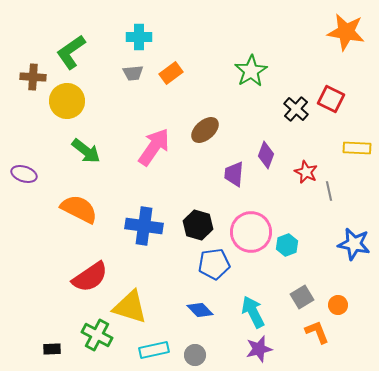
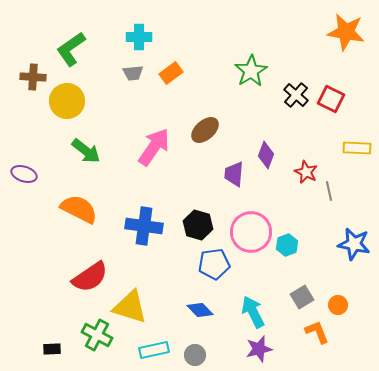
green L-shape: moved 3 px up
black cross: moved 14 px up
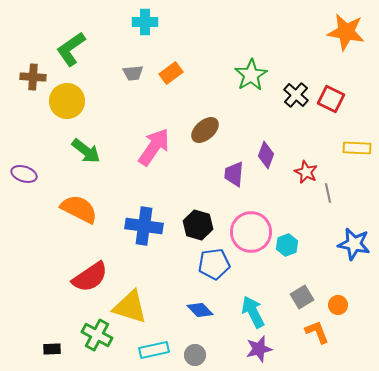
cyan cross: moved 6 px right, 15 px up
green star: moved 4 px down
gray line: moved 1 px left, 2 px down
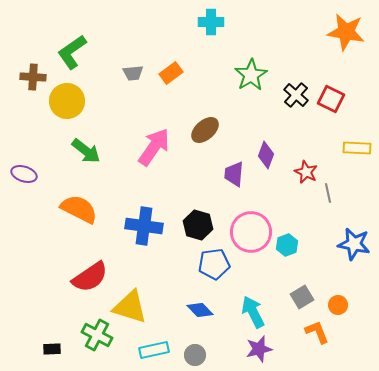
cyan cross: moved 66 px right
green L-shape: moved 1 px right, 3 px down
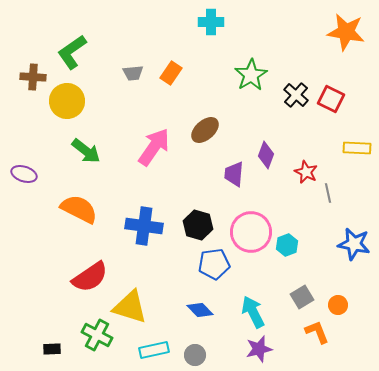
orange rectangle: rotated 20 degrees counterclockwise
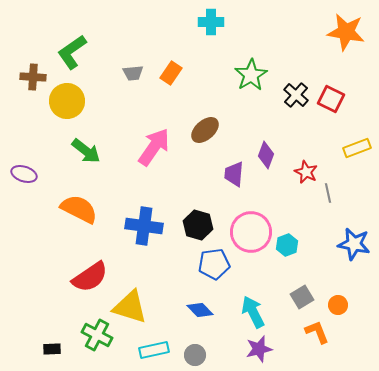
yellow rectangle: rotated 24 degrees counterclockwise
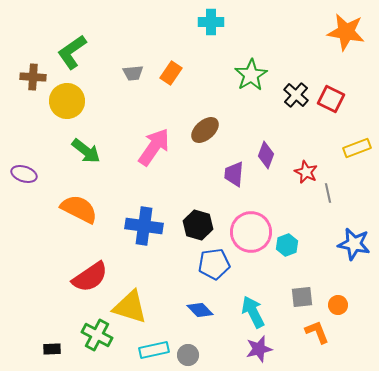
gray square: rotated 25 degrees clockwise
gray circle: moved 7 px left
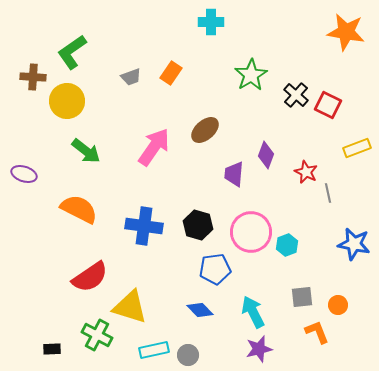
gray trapezoid: moved 2 px left, 4 px down; rotated 15 degrees counterclockwise
red square: moved 3 px left, 6 px down
blue pentagon: moved 1 px right, 5 px down
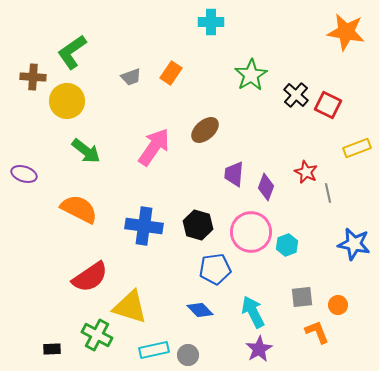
purple diamond: moved 32 px down
purple star: rotated 16 degrees counterclockwise
